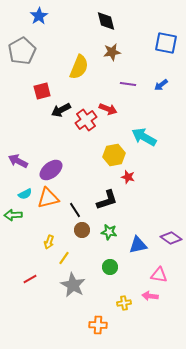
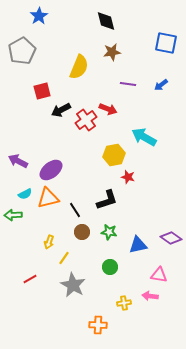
brown circle: moved 2 px down
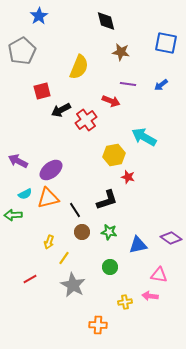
brown star: moved 9 px right; rotated 18 degrees clockwise
red arrow: moved 3 px right, 8 px up
yellow cross: moved 1 px right, 1 px up
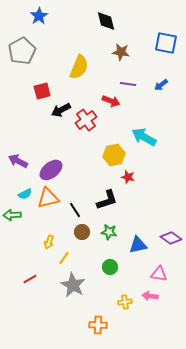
green arrow: moved 1 px left
pink triangle: moved 1 px up
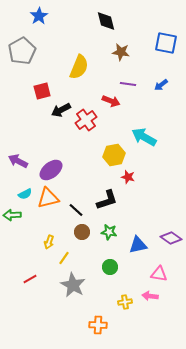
black line: moved 1 px right; rotated 14 degrees counterclockwise
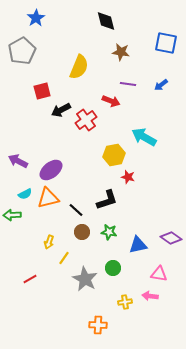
blue star: moved 3 px left, 2 px down
green circle: moved 3 px right, 1 px down
gray star: moved 12 px right, 6 px up
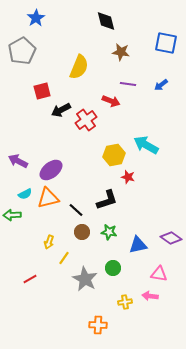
cyan arrow: moved 2 px right, 8 px down
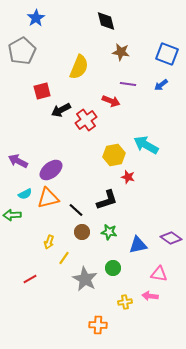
blue square: moved 1 px right, 11 px down; rotated 10 degrees clockwise
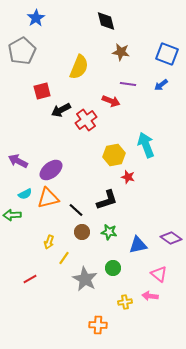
cyan arrow: rotated 40 degrees clockwise
pink triangle: rotated 30 degrees clockwise
